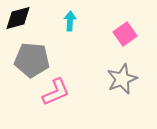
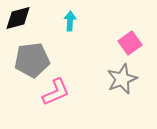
pink square: moved 5 px right, 9 px down
gray pentagon: rotated 12 degrees counterclockwise
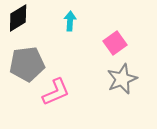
black diamond: rotated 16 degrees counterclockwise
pink square: moved 15 px left
gray pentagon: moved 5 px left, 4 px down
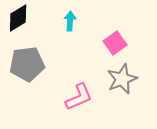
pink L-shape: moved 23 px right, 5 px down
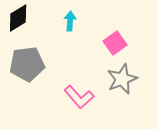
pink L-shape: rotated 72 degrees clockwise
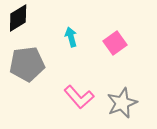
cyan arrow: moved 1 px right, 16 px down; rotated 18 degrees counterclockwise
gray star: moved 24 px down
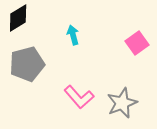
cyan arrow: moved 2 px right, 2 px up
pink square: moved 22 px right
gray pentagon: rotated 8 degrees counterclockwise
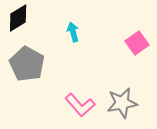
cyan arrow: moved 3 px up
gray pentagon: rotated 28 degrees counterclockwise
pink L-shape: moved 1 px right, 8 px down
gray star: rotated 12 degrees clockwise
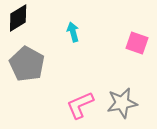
pink square: rotated 35 degrees counterclockwise
pink L-shape: rotated 108 degrees clockwise
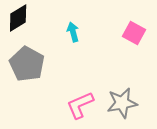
pink square: moved 3 px left, 10 px up; rotated 10 degrees clockwise
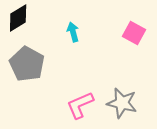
gray star: rotated 24 degrees clockwise
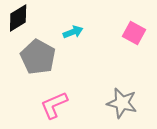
cyan arrow: rotated 84 degrees clockwise
gray pentagon: moved 11 px right, 7 px up
pink L-shape: moved 26 px left
